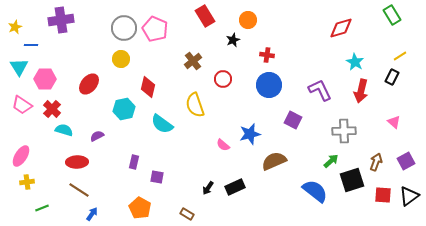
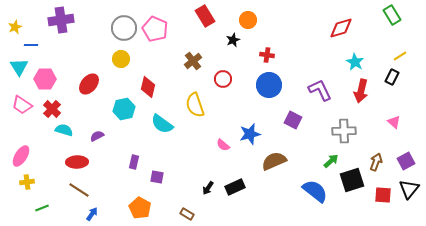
black triangle at (409, 196): moved 7 px up; rotated 15 degrees counterclockwise
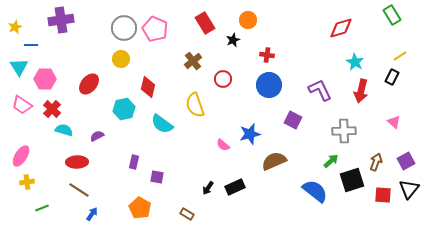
red rectangle at (205, 16): moved 7 px down
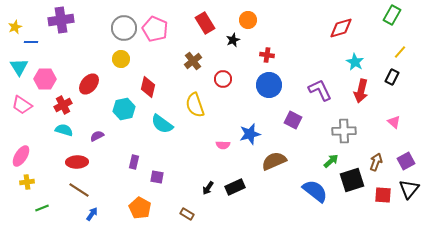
green rectangle at (392, 15): rotated 60 degrees clockwise
blue line at (31, 45): moved 3 px up
yellow line at (400, 56): moved 4 px up; rotated 16 degrees counterclockwise
red cross at (52, 109): moved 11 px right, 4 px up; rotated 18 degrees clockwise
pink semicircle at (223, 145): rotated 40 degrees counterclockwise
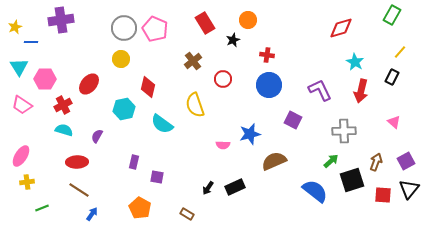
purple semicircle at (97, 136): rotated 32 degrees counterclockwise
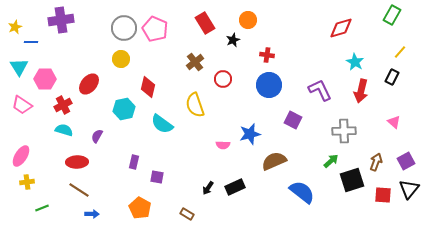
brown cross at (193, 61): moved 2 px right, 1 px down
blue semicircle at (315, 191): moved 13 px left, 1 px down
blue arrow at (92, 214): rotated 56 degrees clockwise
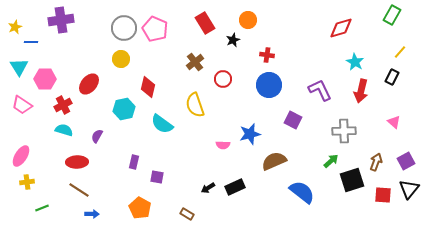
black arrow at (208, 188): rotated 24 degrees clockwise
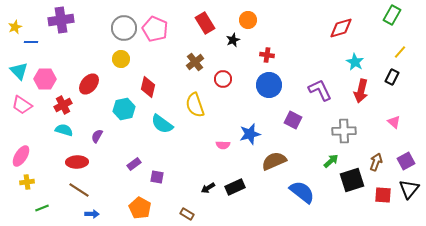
cyan triangle at (19, 67): moved 4 px down; rotated 12 degrees counterclockwise
purple rectangle at (134, 162): moved 2 px down; rotated 40 degrees clockwise
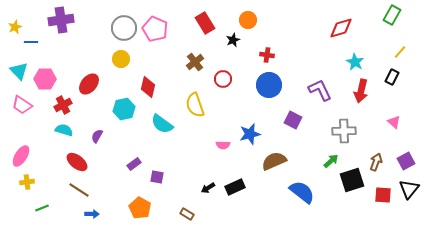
red ellipse at (77, 162): rotated 40 degrees clockwise
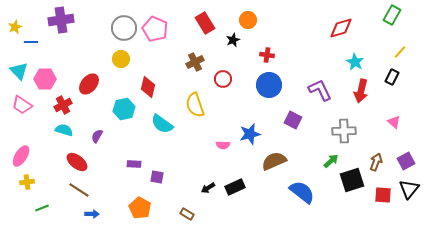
brown cross at (195, 62): rotated 12 degrees clockwise
purple rectangle at (134, 164): rotated 40 degrees clockwise
